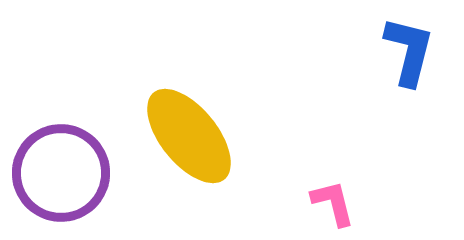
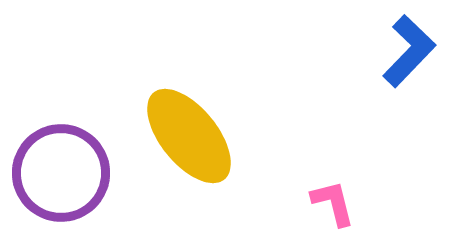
blue L-shape: rotated 30 degrees clockwise
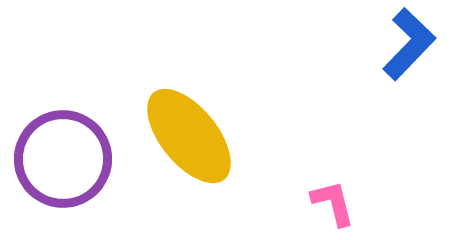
blue L-shape: moved 7 px up
purple circle: moved 2 px right, 14 px up
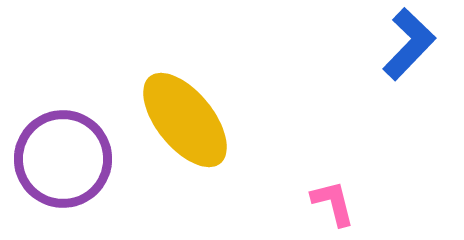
yellow ellipse: moved 4 px left, 16 px up
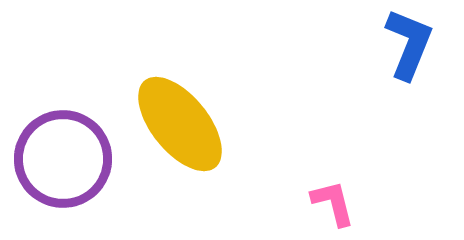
blue L-shape: rotated 22 degrees counterclockwise
yellow ellipse: moved 5 px left, 4 px down
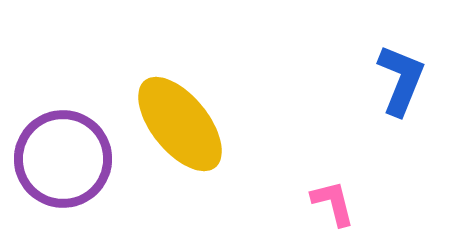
blue L-shape: moved 8 px left, 36 px down
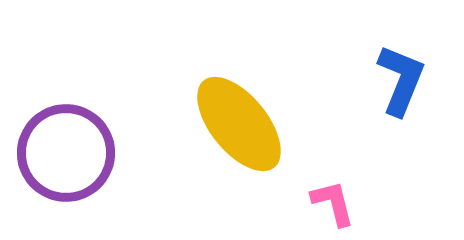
yellow ellipse: moved 59 px right
purple circle: moved 3 px right, 6 px up
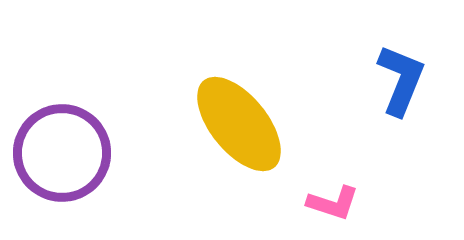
purple circle: moved 4 px left
pink L-shape: rotated 122 degrees clockwise
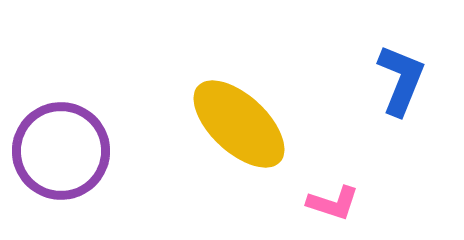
yellow ellipse: rotated 8 degrees counterclockwise
purple circle: moved 1 px left, 2 px up
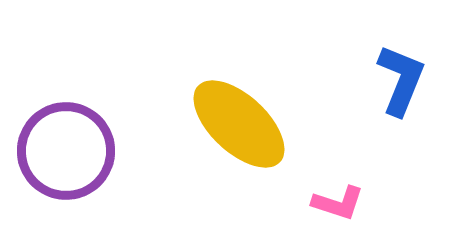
purple circle: moved 5 px right
pink L-shape: moved 5 px right
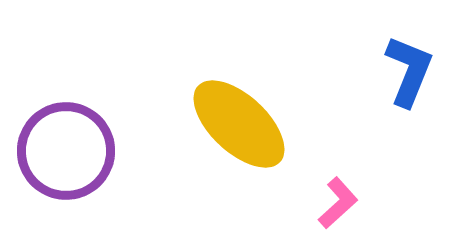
blue L-shape: moved 8 px right, 9 px up
pink L-shape: rotated 60 degrees counterclockwise
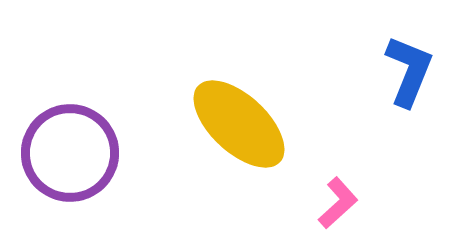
purple circle: moved 4 px right, 2 px down
